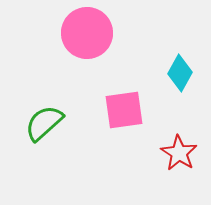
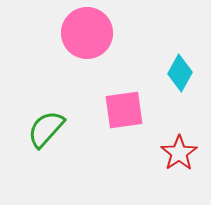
green semicircle: moved 2 px right, 6 px down; rotated 6 degrees counterclockwise
red star: rotated 6 degrees clockwise
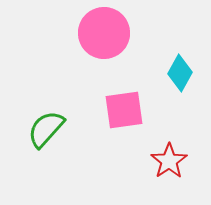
pink circle: moved 17 px right
red star: moved 10 px left, 8 px down
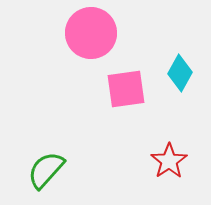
pink circle: moved 13 px left
pink square: moved 2 px right, 21 px up
green semicircle: moved 41 px down
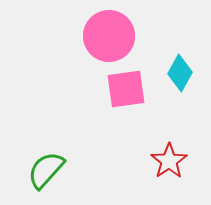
pink circle: moved 18 px right, 3 px down
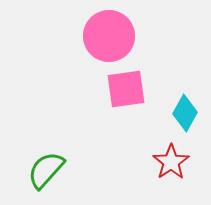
cyan diamond: moved 5 px right, 40 px down
red star: moved 2 px right, 1 px down
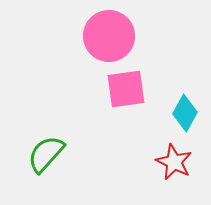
red star: moved 3 px right; rotated 12 degrees counterclockwise
green semicircle: moved 16 px up
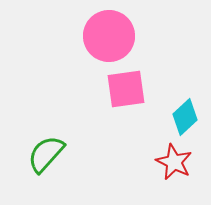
cyan diamond: moved 4 px down; rotated 18 degrees clockwise
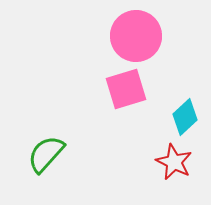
pink circle: moved 27 px right
pink square: rotated 9 degrees counterclockwise
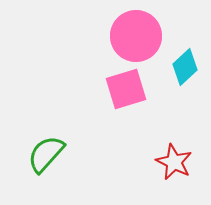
cyan diamond: moved 50 px up
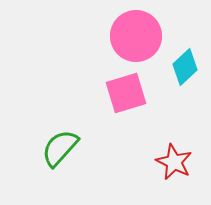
pink square: moved 4 px down
green semicircle: moved 14 px right, 6 px up
